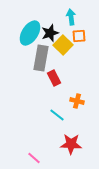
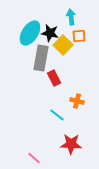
black star: rotated 30 degrees clockwise
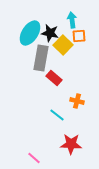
cyan arrow: moved 1 px right, 3 px down
red rectangle: rotated 21 degrees counterclockwise
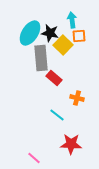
gray rectangle: rotated 15 degrees counterclockwise
orange cross: moved 3 px up
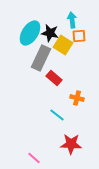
yellow square: rotated 12 degrees counterclockwise
gray rectangle: rotated 30 degrees clockwise
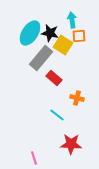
gray rectangle: rotated 15 degrees clockwise
pink line: rotated 32 degrees clockwise
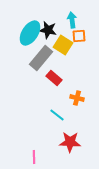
black star: moved 2 px left, 3 px up
red star: moved 1 px left, 2 px up
pink line: moved 1 px up; rotated 16 degrees clockwise
